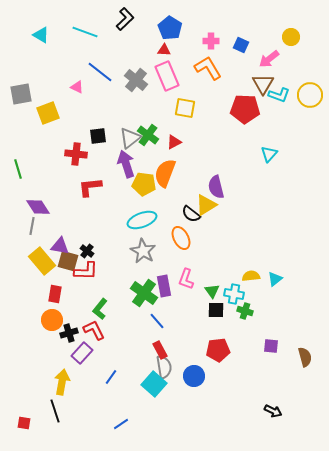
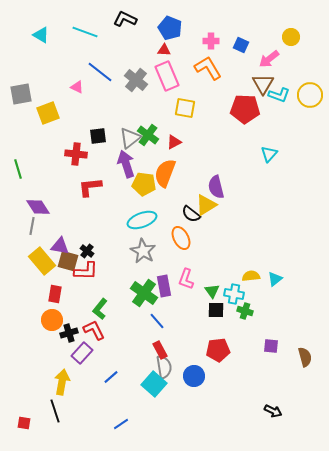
black L-shape at (125, 19): rotated 110 degrees counterclockwise
blue pentagon at (170, 28): rotated 10 degrees counterclockwise
blue line at (111, 377): rotated 14 degrees clockwise
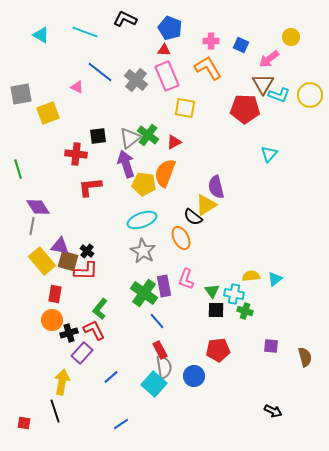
black semicircle at (191, 214): moved 2 px right, 3 px down
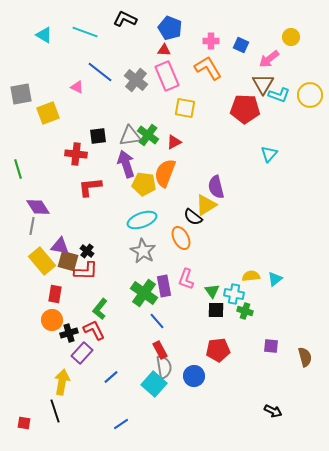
cyan triangle at (41, 35): moved 3 px right
gray triangle at (130, 138): moved 2 px up; rotated 30 degrees clockwise
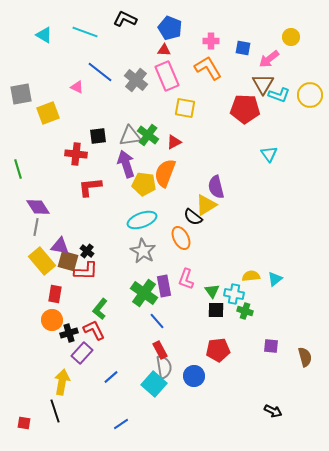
blue square at (241, 45): moved 2 px right, 3 px down; rotated 14 degrees counterclockwise
cyan triangle at (269, 154): rotated 18 degrees counterclockwise
gray line at (32, 226): moved 4 px right, 1 px down
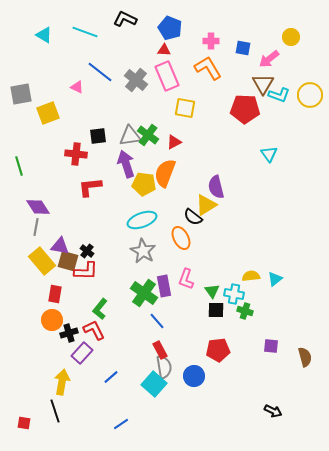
green line at (18, 169): moved 1 px right, 3 px up
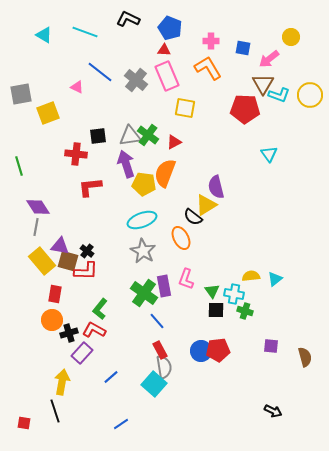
black L-shape at (125, 19): moved 3 px right
red L-shape at (94, 330): rotated 35 degrees counterclockwise
blue circle at (194, 376): moved 7 px right, 25 px up
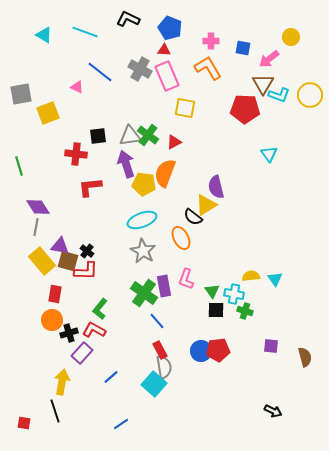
gray cross at (136, 80): moved 4 px right, 11 px up; rotated 10 degrees counterclockwise
cyan triangle at (275, 279): rotated 28 degrees counterclockwise
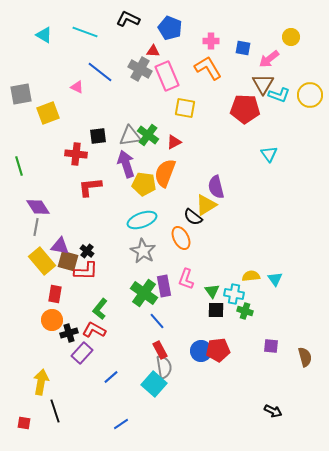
red triangle at (164, 50): moved 11 px left, 1 px down
yellow arrow at (62, 382): moved 21 px left
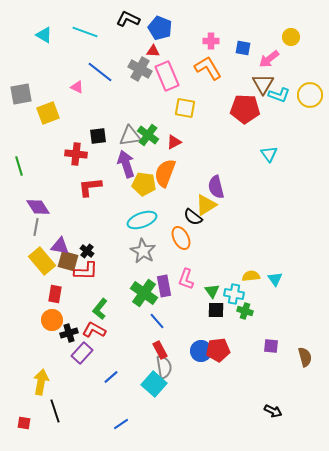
blue pentagon at (170, 28): moved 10 px left
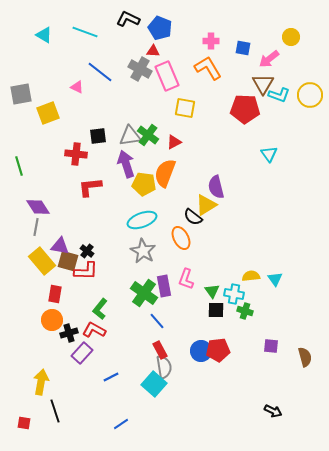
blue line at (111, 377): rotated 14 degrees clockwise
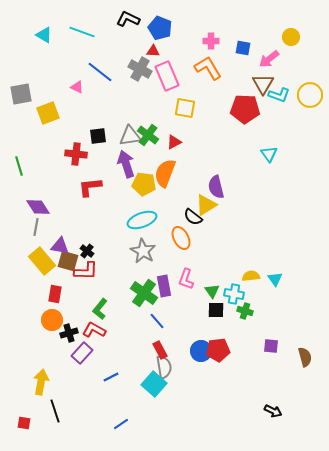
cyan line at (85, 32): moved 3 px left
